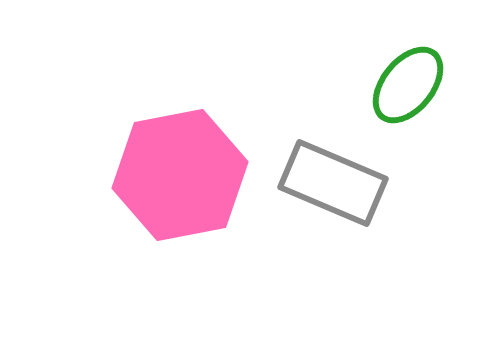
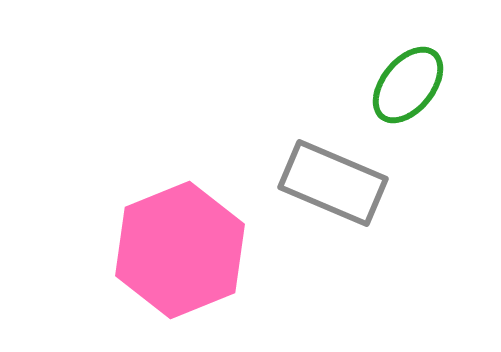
pink hexagon: moved 75 px down; rotated 11 degrees counterclockwise
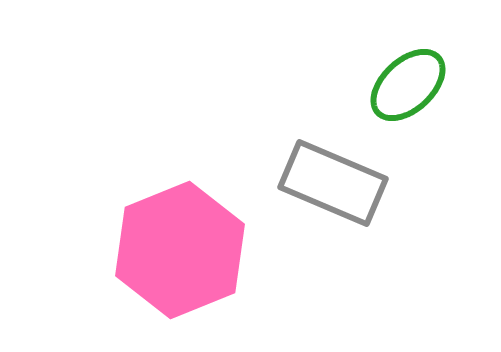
green ellipse: rotated 8 degrees clockwise
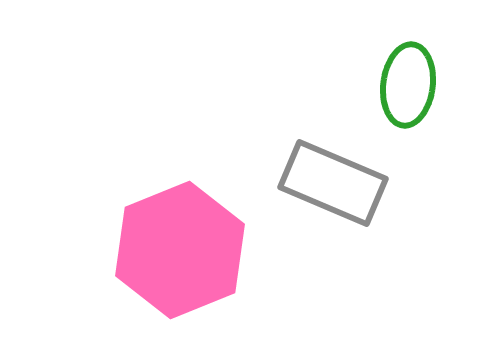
green ellipse: rotated 40 degrees counterclockwise
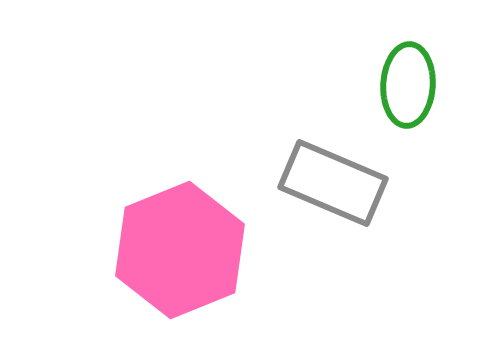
green ellipse: rotated 4 degrees counterclockwise
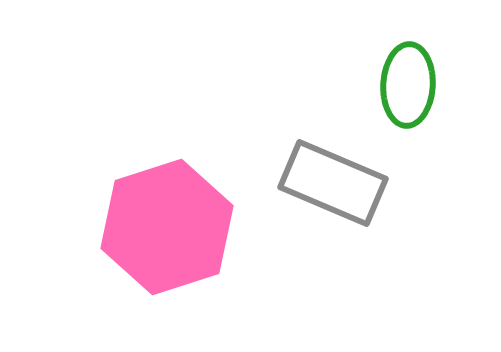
pink hexagon: moved 13 px left, 23 px up; rotated 4 degrees clockwise
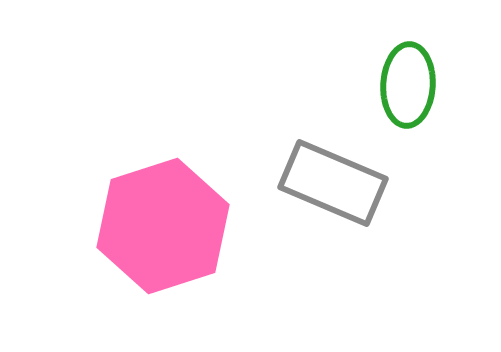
pink hexagon: moved 4 px left, 1 px up
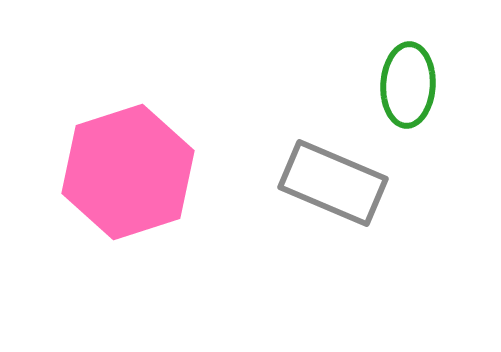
pink hexagon: moved 35 px left, 54 px up
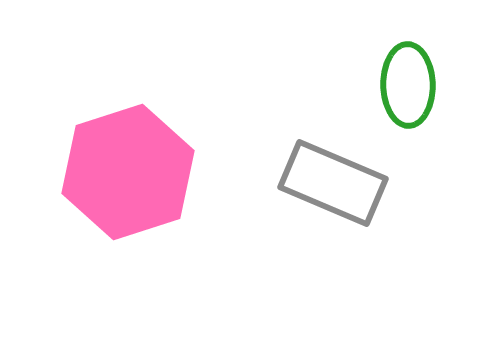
green ellipse: rotated 4 degrees counterclockwise
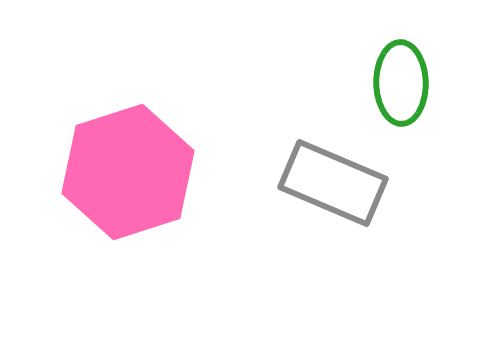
green ellipse: moved 7 px left, 2 px up
